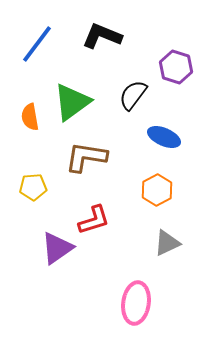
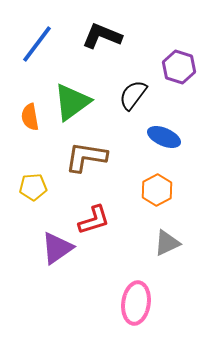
purple hexagon: moved 3 px right
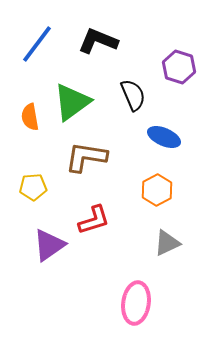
black L-shape: moved 4 px left, 5 px down
black semicircle: rotated 120 degrees clockwise
purple triangle: moved 8 px left, 3 px up
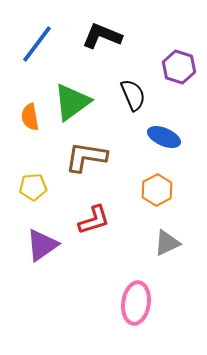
black L-shape: moved 4 px right, 5 px up
purple triangle: moved 7 px left
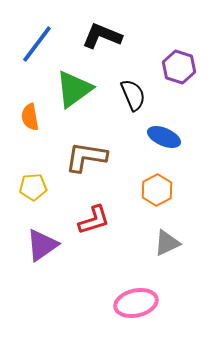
green triangle: moved 2 px right, 13 px up
pink ellipse: rotated 69 degrees clockwise
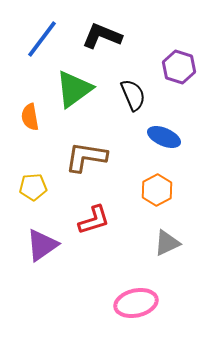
blue line: moved 5 px right, 5 px up
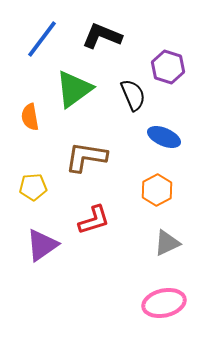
purple hexagon: moved 11 px left
pink ellipse: moved 28 px right
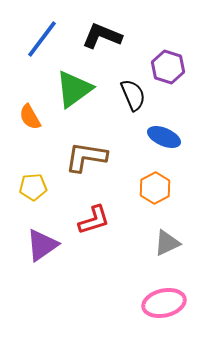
orange semicircle: rotated 20 degrees counterclockwise
orange hexagon: moved 2 px left, 2 px up
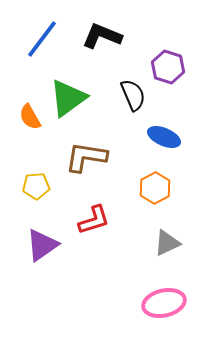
green triangle: moved 6 px left, 9 px down
yellow pentagon: moved 3 px right, 1 px up
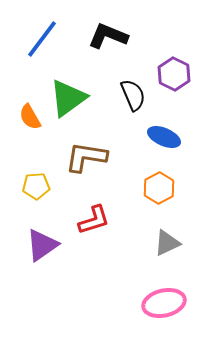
black L-shape: moved 6 px right
purple hexagon: moved 6 px right, 7 px down; rotated 8 degrees clockwise
orange hexagon: moved 4 px right
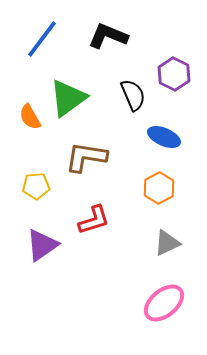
pink ellipse: rotated 27 degrees counterclockwise
